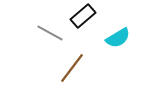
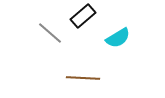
gray line: rotated 12 degrees clockwise
brown line: moved 11 px right, 10 px down; rotated 56 degrees clockwise
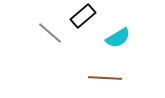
brown line: moved 22 px right
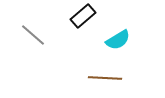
gray line: moved 17 px left, 2 px down
cyan semicircle: moved 2 px down
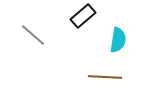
cyan semicircle: rotated 50 degrees counterclockwise
brown line: moved 1 px up
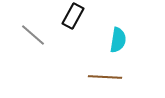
black rectangle: moved 10 px left; rotated 20 degrees counterclockwise
